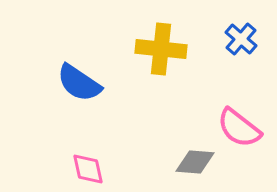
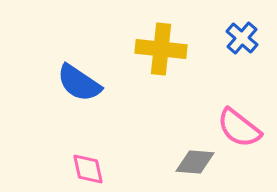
blue cross: moved 1 px right, 1 px up
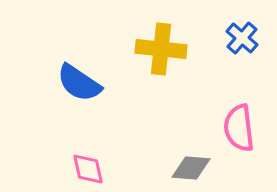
pink semicircle: rotated 45 degrees clockwise
gray diamond: moved 4 px left, 6 px down
